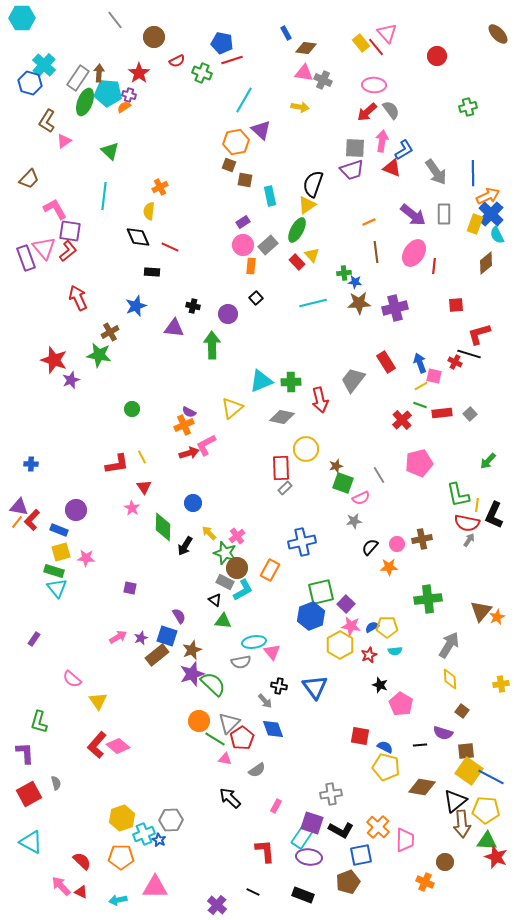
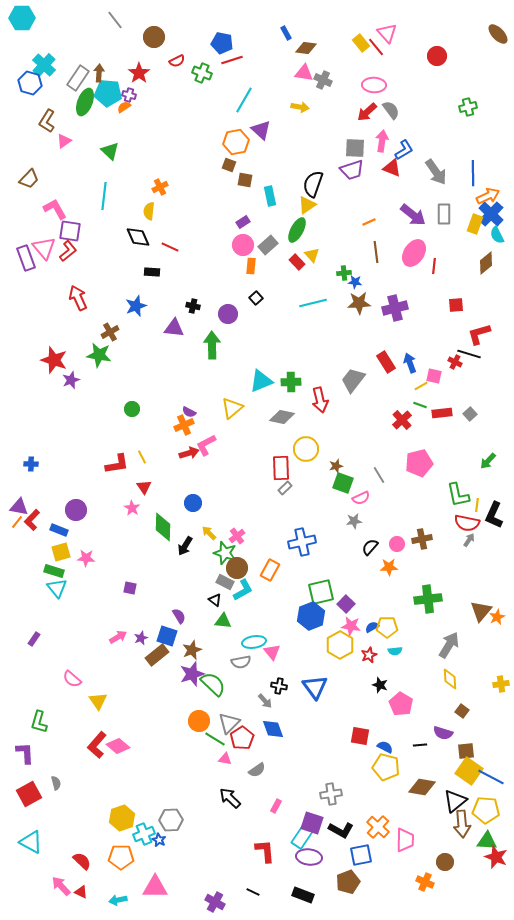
blue arrow at (420, 363): moved 10 px left
purple cross at (217, 905): moved 2 px left, 3 px up; rotated 12 degrees counterclockwise
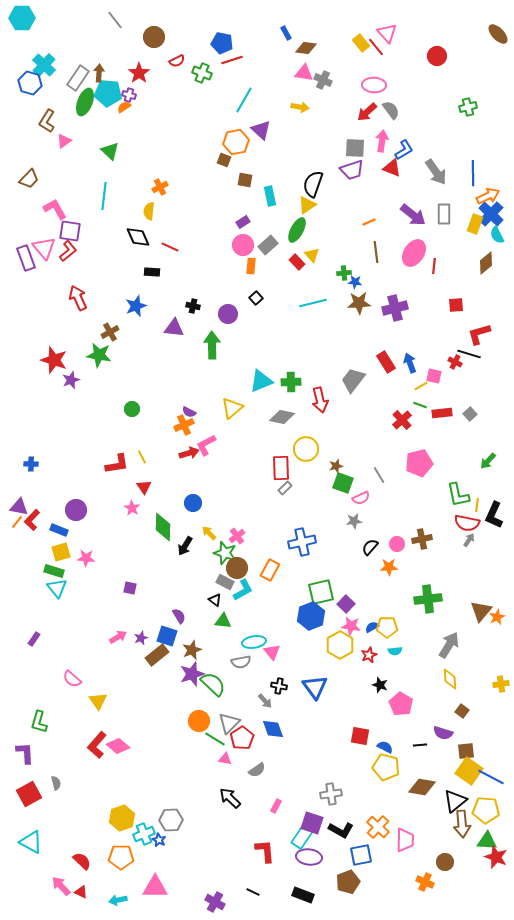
brown square at (229, 165): moved 5 px left, 5 px up
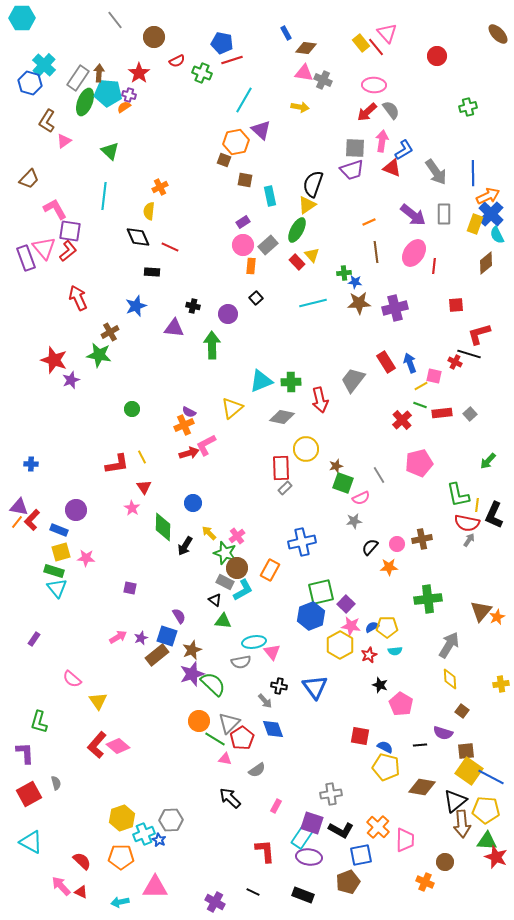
cyan arrow at (118, 900): moved 2 px right, 2 px down
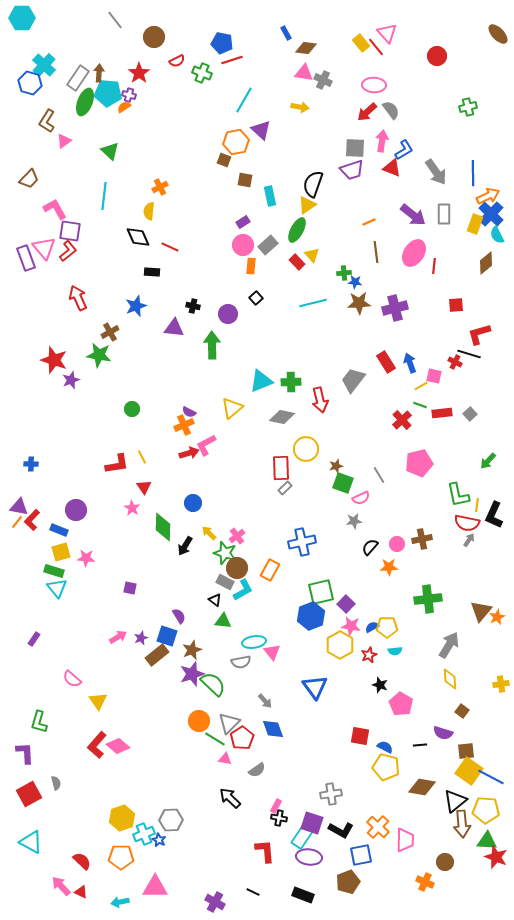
black cross at (279, 686): moved 132 px down
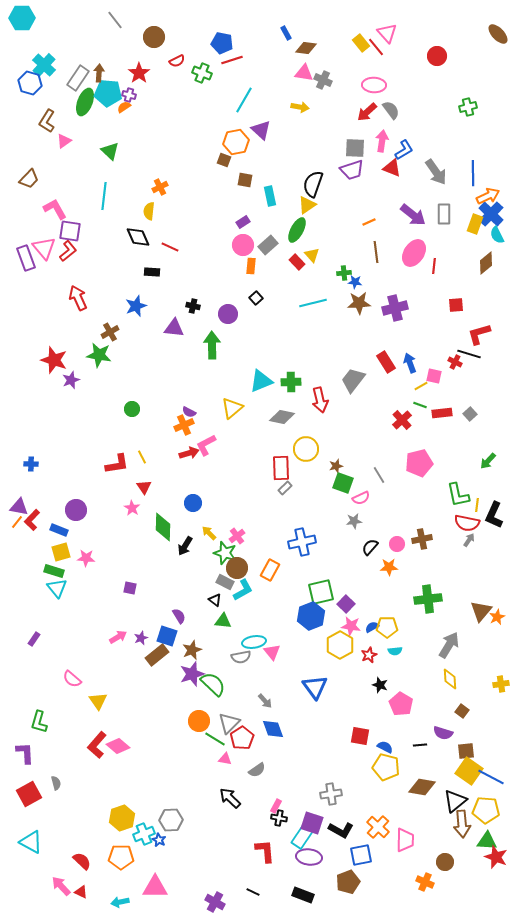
gray semicircle at (241, 662): moved 5 px up
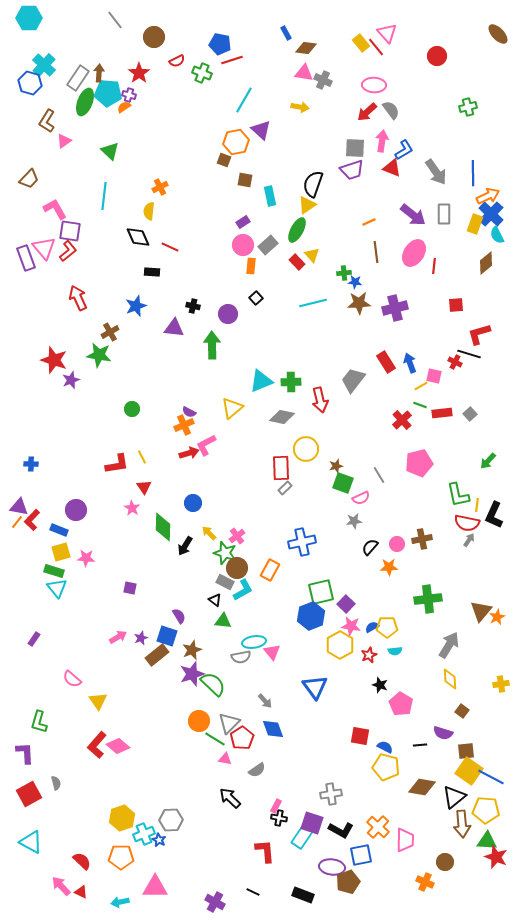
cyan hexagon at (22, 18): moved 7 px right
blue pentagon at (222, 43): moved 2 px left, 1 px down
black triangle at (455, 801): moved 1 px left, 4 px up
purple ellipse at (309, 857): moved 23 px right, 10 px down
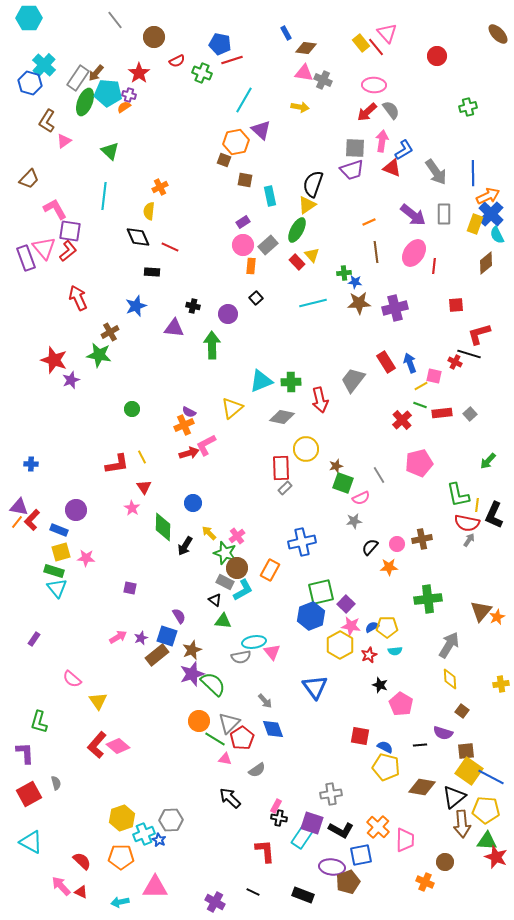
brown arrow at (99, 73): moved 3 px left; rotated 144 degrees counterclockwise
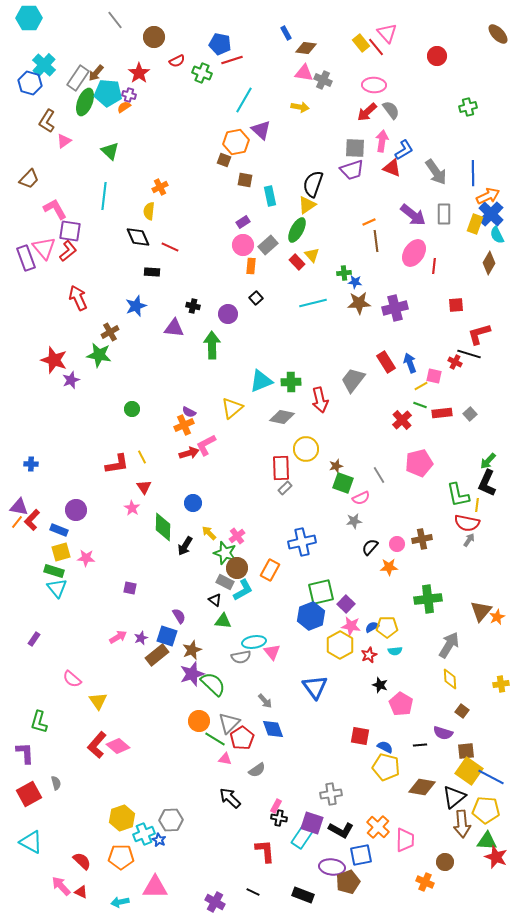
brown line at (376, 252): moved 11 px up
brown diamond at (486, 263): moved 3 px right; rotated 20 degrees counterclockwise
black L-shape at (494, 515): moved 7 px left, 32 px up
